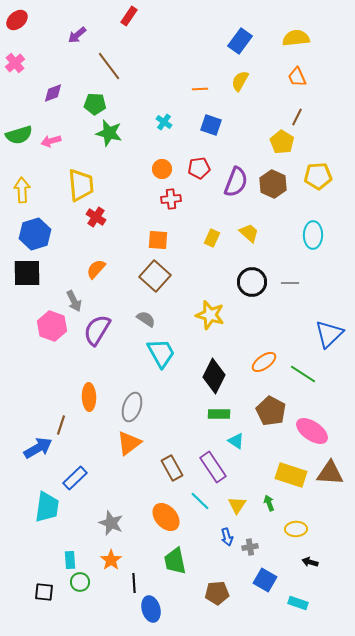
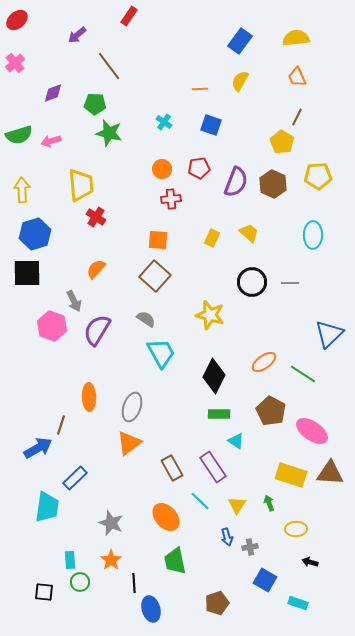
brown pentagon at (217, 593): moved 10 px down; rotated 15 degrees counterclockwise
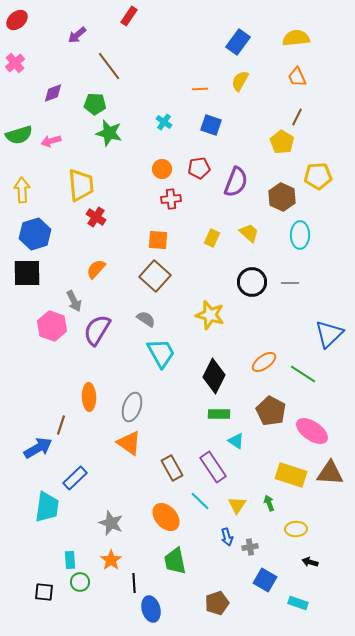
blue rectangle at (240, 41): moved 2 px left, 1 px down
brown hexagon at (273, 184): moved 9 px right, 13 px down
cyan ellipse at (313, 235): moved 13 px left
orange triangle at (129, 443): rotated 48 degrees counterclockwise
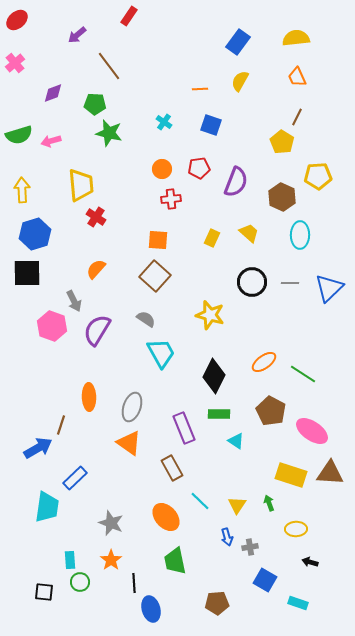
blue triangle at (329, 334): moved 46 px up
purple rectangle at (213, 467): moved 29 px left, 39 px up; rotated 12 degrees clockwise
brown pentagon at (217, 603): rotated 15 degrees clockwise
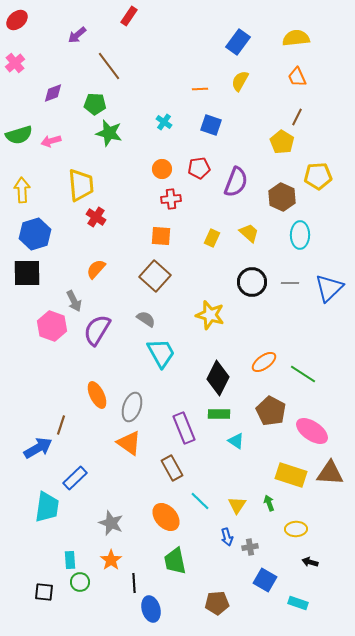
orange square at (158, 240): moved 3 px right, 4 px up
black diamond at (214, 376): moved 4 px right, 2 px down
orange ellipse at (89, 397): moved 8 px right, 2 px up; rotated 24 degrees counterclockwise
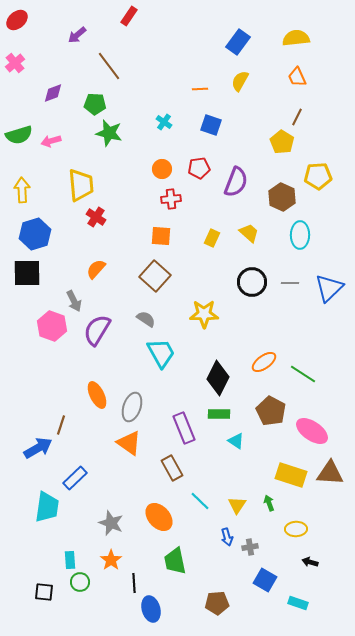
yellow star at (210, 315): moved 6 px left, 1 px up; rotated 16 degrees counterclockwise
orange ellipse at (166, 517): moved 7 px left
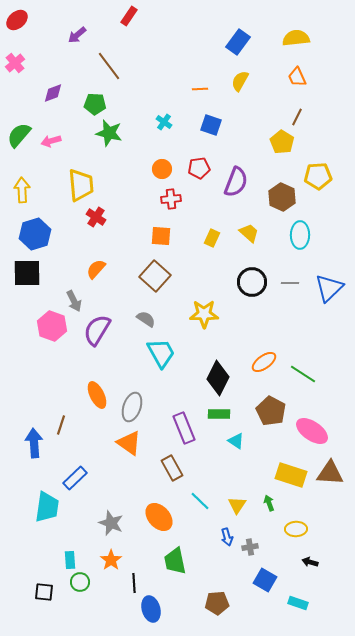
green semicircle at (19, 135): rotated 148 degrees clockwise
blue arrow at (38, 448): moved 4 px left, 5 px up; rotated 64 degrees counterclockwise
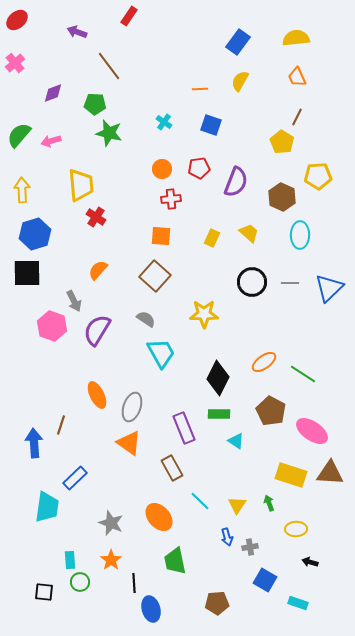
purple arrow at (77, 35): moved 3 px up; rotated 60 degrees clockwise
orange semicircle at (96, 269): moved 2 px right, 1 px down
